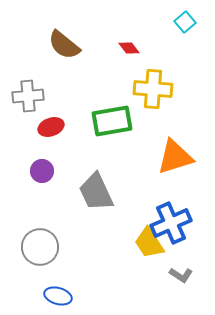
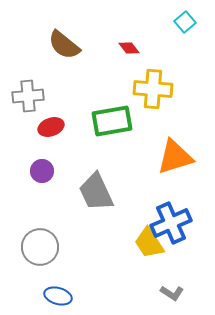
gray L-shape: moved 9 px left, 18 px down
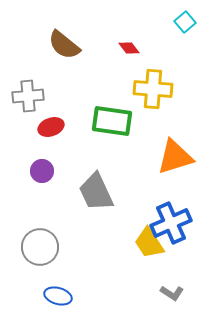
green rectangle: rotated 18 degrees clockwise
